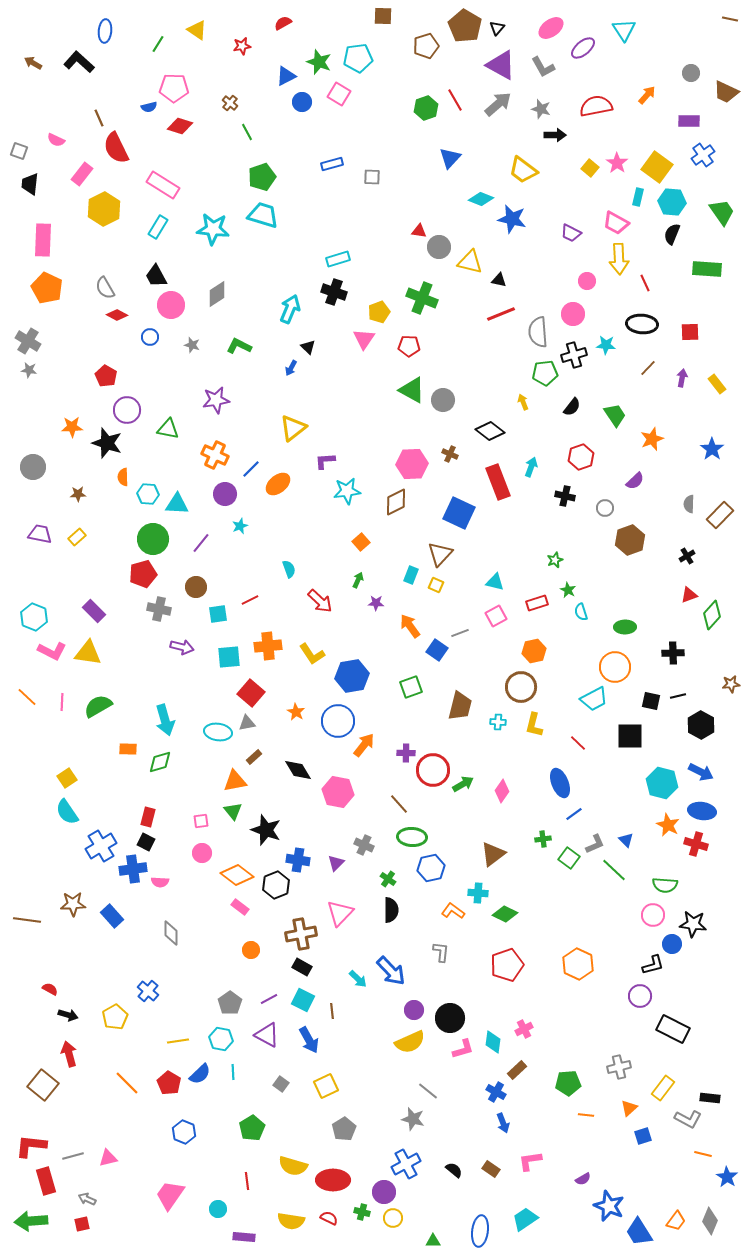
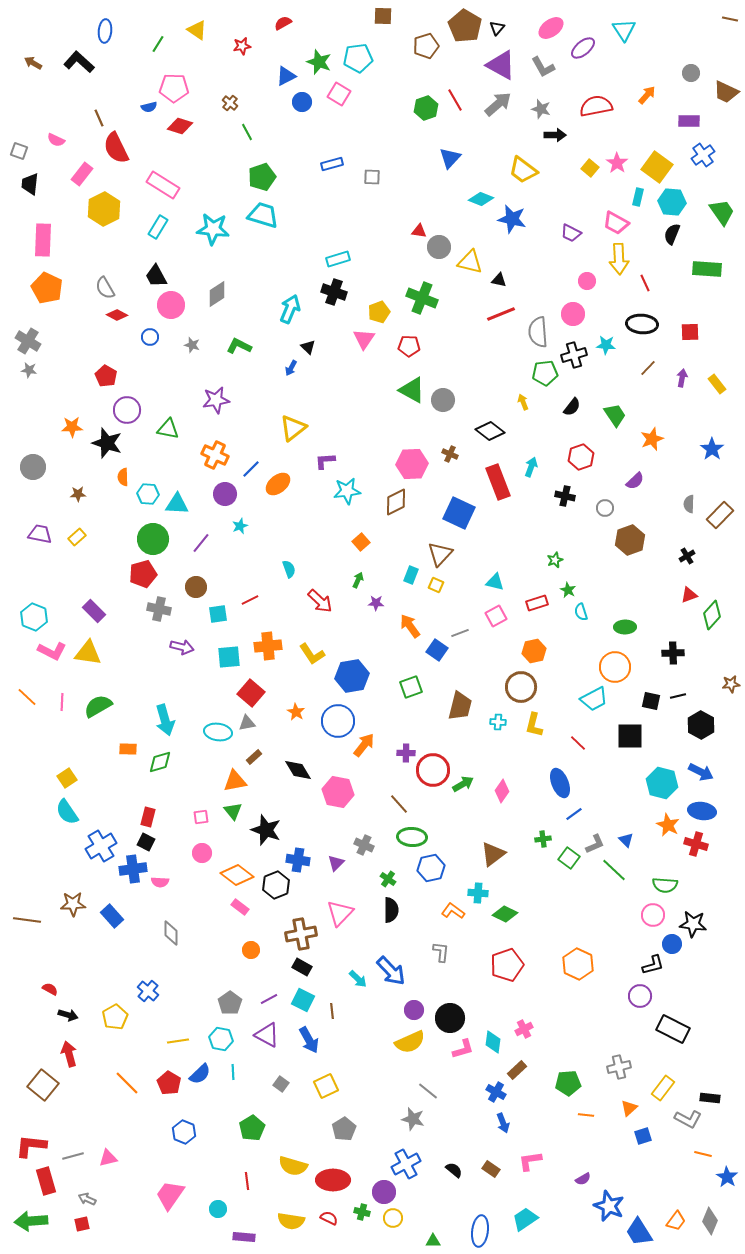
pink square at (201, 821): moved 4 px up
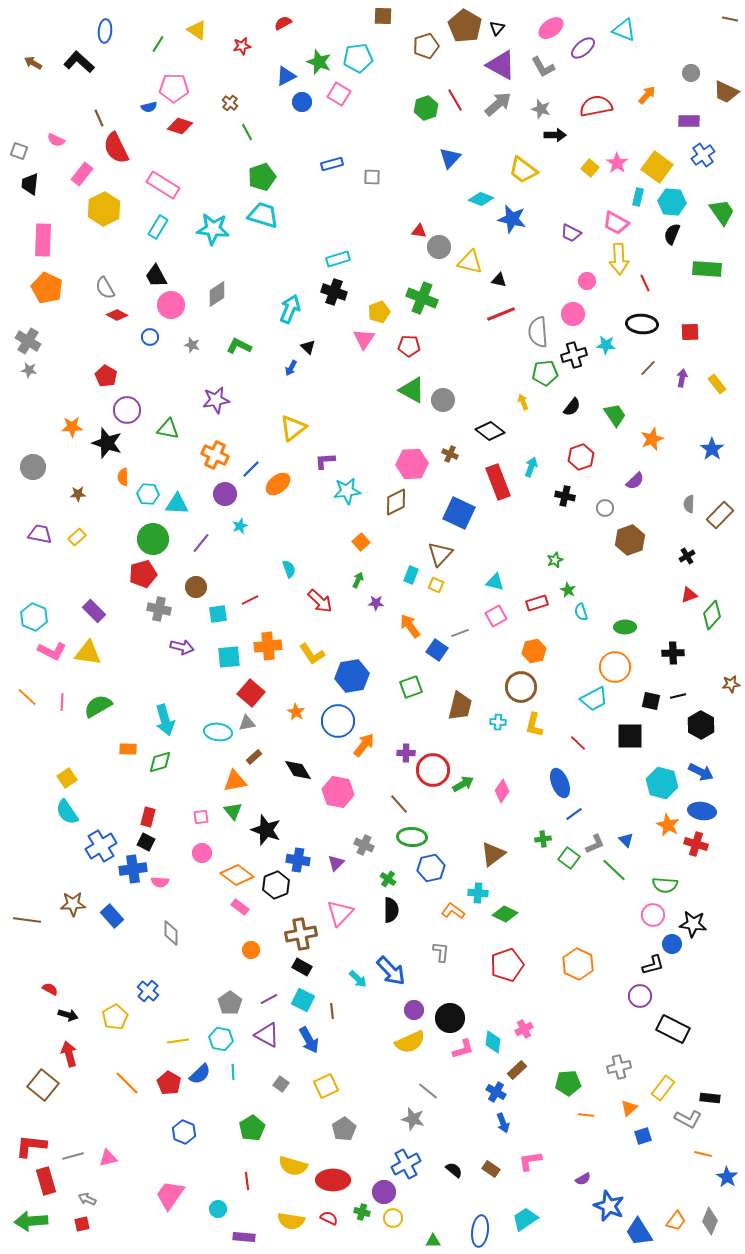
cyan triangle at (624, 30): rotated 35 degrees counterclockwise
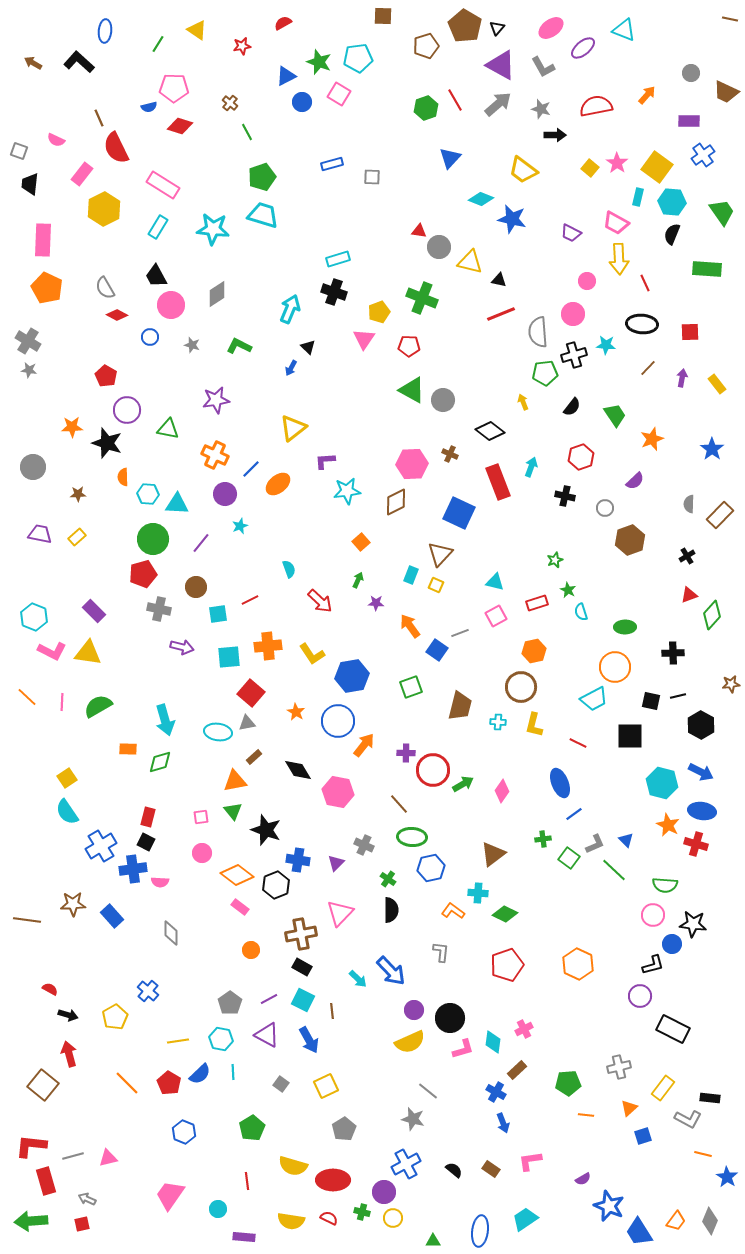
red line at (578, 743): rotated 18 degrees counterclockwise
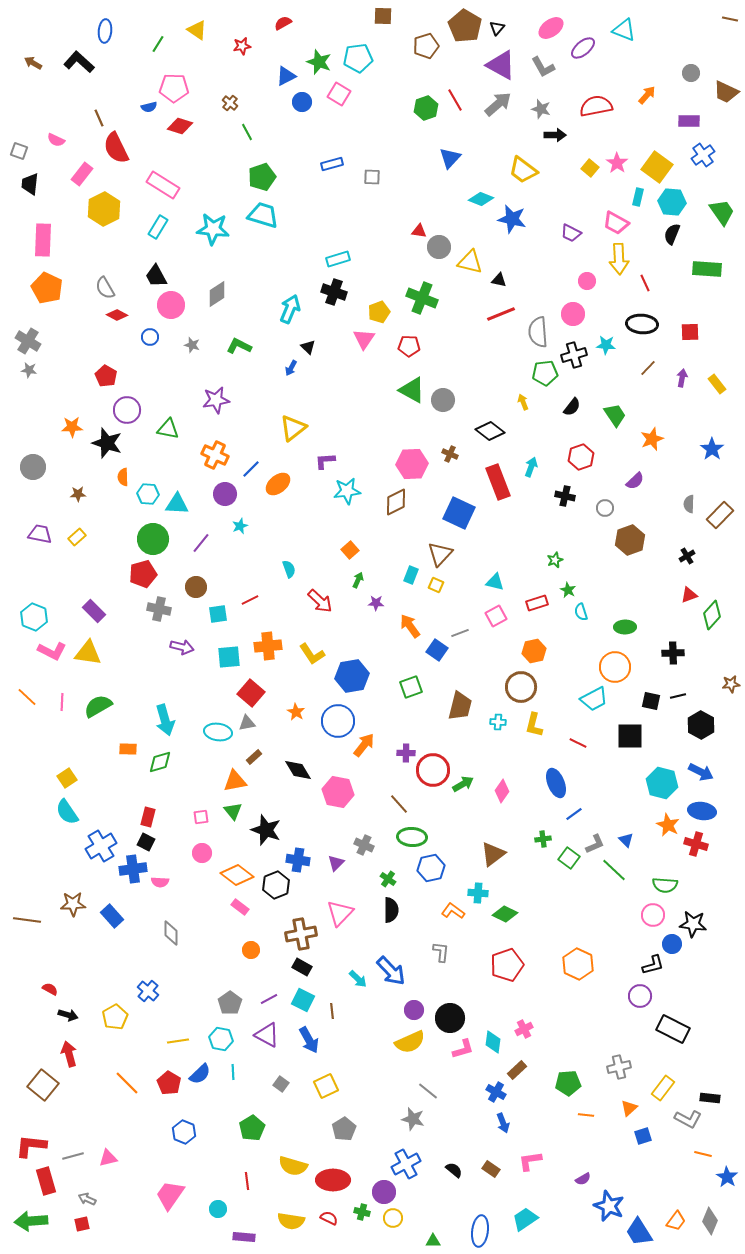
orange square at (361, 542): moved 11 px left, 8 px down
blue ellipse at (560, 783): moved 4 px left
